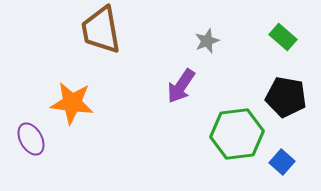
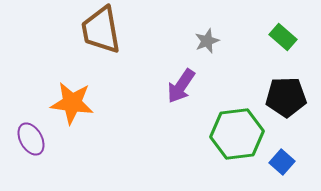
black pentagon: rotated 12 degrees counterclockwise
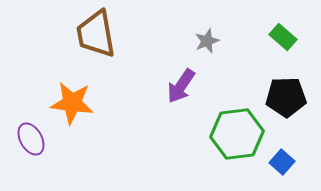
brown trapezoid: moved 5 px left, 4 px down
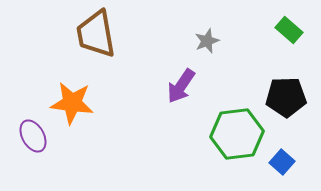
green rectangle: moved 6 px right, 7 px up
purple ellipse: moved 2 px right, 3 px up
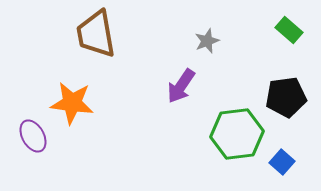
black pentagon: rotated 6 degrees counterclockwise
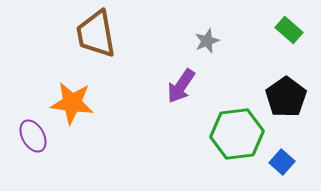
black pentagon: rotated 27 degrees counterclockwise
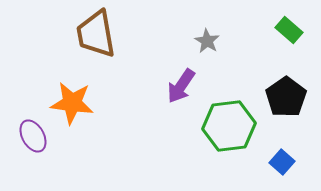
gray star: rotated 20 degrees counterclockwise
green hexagon: moved 8 px left, 8 px up
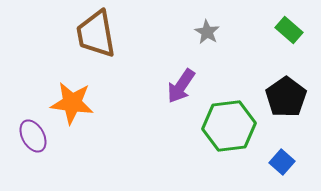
gray star: moved 9 px up
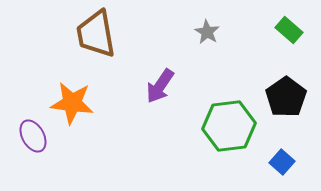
purple arrow: moved 21 px left
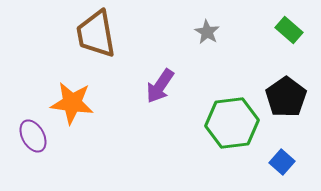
green hexagon: moved 3 px right, 3 px up
